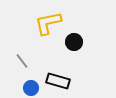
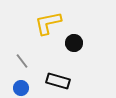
black circle: moved 1 px down
blue circle: moved 10 px left
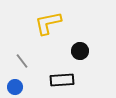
black circle: moved 6 px right, 8 px down
black rectangle: moved 4 px right, 1 px up; rotated 20 degrees counterclockwise
blue circle: moved 6 px left, 1 px up
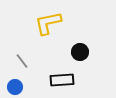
black circle: moved 1 px down
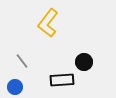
yellow L-shape: rotated 40 degrees counterclockwise
black circle: moved 4 px right, 10 px down
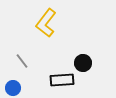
yellow L-shape: moved 2 px left
black circle: moved 1 px left, 1 px down
blue circle: moved 2 px left, 1 px down
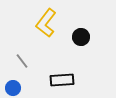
black circle: moved 2 px left, 26 px up
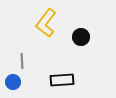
gray line: rotated 35 degrees clockwise
blue circle: moved 6 px up
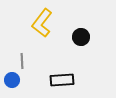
yellow L-shape: moved 4 px left
blue circle: moved 1 px left, 2 px up
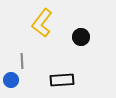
blue circle: moved 1 px left
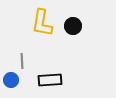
yellow L-shape: rotated 28 degrees counterclockwise
black circle: moved 8 px left, 11 px up
black rectangle: moved 12 px left
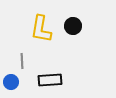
yellow L-shape: moved 1 px left, 6 px down
blue circle: moved 2 px down
